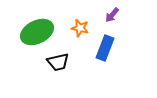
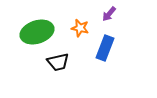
purple arrow: moved 3 px left, 1 px up
green ellipse: rotated 8 degrees clockwise
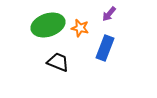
green ellipse: moved 11 px right, 7 px up
black trapezoid: rotated 145 degrees counterclockwise
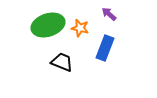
purple arrow: rotated 91 degrees clockwise
black trapezoid: moved 4 px right
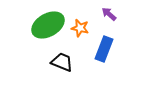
green ellipse: rotated 12 degrees counterclockwise
blue rectangle: moved 1 px left, 1 px down
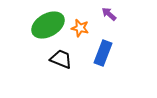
blue rectangle: moved 1 px left, 4 px down
black trapezoid: moved 1 px left, 3 px up
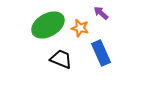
purple arrow: moved 8 px left, 1 px up
blue rectangle: moved 2 px left; rotated 45 degrees counterclockwise
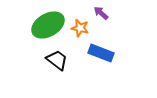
blue rectangle: rotated 45 degrees counterclockwise
black trapezoid: moved 4 px left, 1 px down; rotated 15 degrees clockwise
